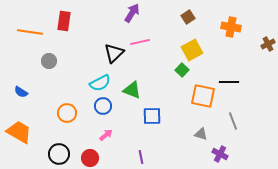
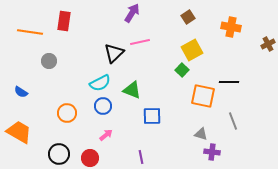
purple cross: moved 8 px left, 2 px up; rotated 21 degrees counterclockwise
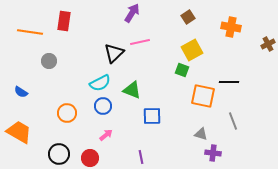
green square: rotated 24 degrees counterclockwise
purple cross: moved 1 px right, 1 px down
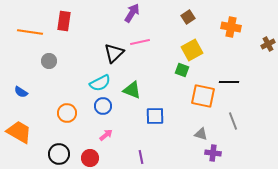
blue square: moved 3 px right
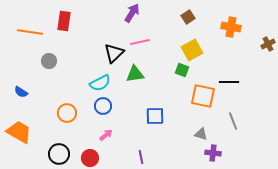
green triangle: moved 3 px right, 16 px up; rotated 30 degrees counterclockwise
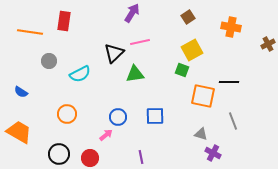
cyan semicircle: moved 20 px left, 9 px up
blue circle: moved 15 px right, 11 px down
orange circle: moved 1 px down
purple cross: rotated 21 degrees clockwise
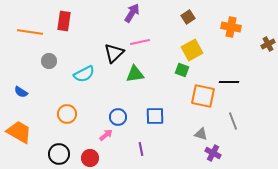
cyan semicircle: moved 4 px right
purple line: moved 8 px up
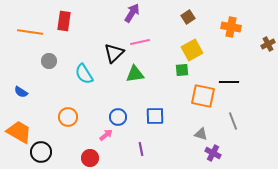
green square: rotated 24 degrees counterclockwise
cyan semicircle: rotated 85 degrees clockwise
orange circle: moved 1 px right, 3 px down
black circle: moved 18 px left, 2 px up
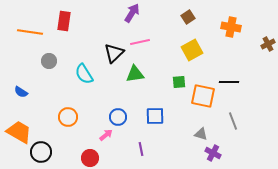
green square: moved 3 px left, 12 px down
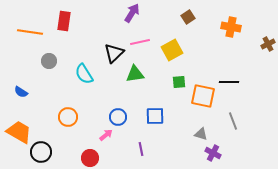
yellow square: moved 20 px left
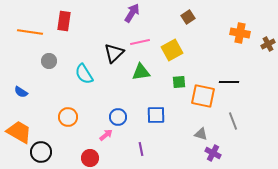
orange cross: moved 9 px right, 6 px down
green triangle: moved 6 px right, 2 px up
blue square: moved 1 px right, 1 px up
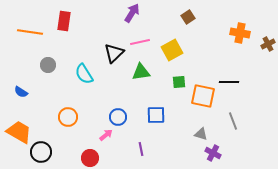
gray circle: moved 1 px left, 4 px down
